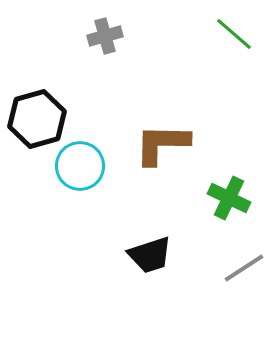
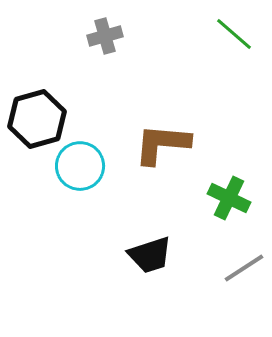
brown L-shape: rotated 4 degrees clockwise
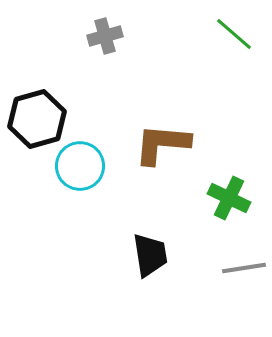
black trapezoid: rotated 81 degrees counterclockwise
gray line: rotated 24 degrees clockwise
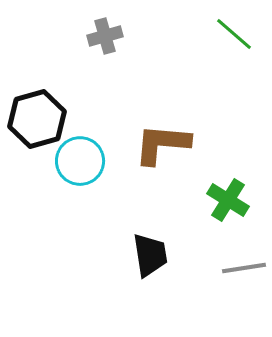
cyan circle: moved 5 px up
green cross: moved 1 px left, 2 px down; rotated 6 degrees clockwise
